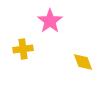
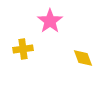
yellow diamond: moved 4 px up
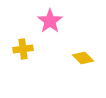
yellow diamond: rotated 25 degrees counterclockwise
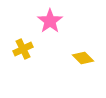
yellow cross: rotated 18 degrees counterclockwise
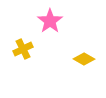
yellow diamond: moved 1 px right, 1 px down; rotated 15 degrees counterclockwise
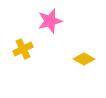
pink star: rotated 20 degrees clockwise
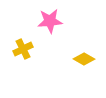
pink star: rotated 10 degrees clockwise
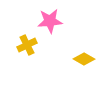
yellow cross: moved 4 px right, 4 px up
